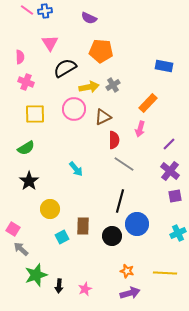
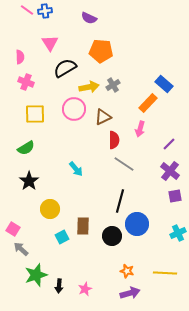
blue rectangle: moved 18 px down; rotated 30 degrees clockwise
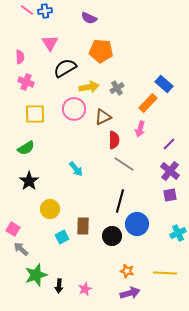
gray cross: moved 4 px right, 3 px down
purple square: moved 5 px left, 1 px up
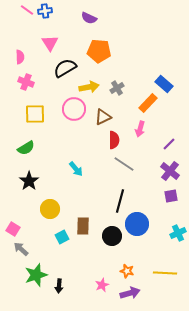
orange pentagon: moved 2 px left
purple square: moved 1 px right, 1 px down
pink star: moved 17 px right, 4 px up
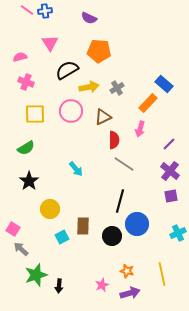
pink semicircle: rotated 104 degrees counterclockwise
black semicircle: moved 2 px right, 2 px down
pink circle: moved 3 px left, 2 px down
yellow line: moved 3 px left, 1 px down; rotated 75 degrees clockwise
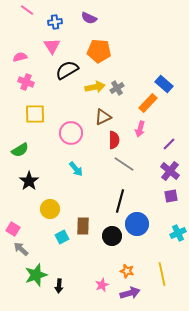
blue cross: moved 10 px right, 11 px down
pink triangle: moved 2 px right, 3 px down
yellow arrow: moved 6 px right
pink circle: moved 22 px down
green semicircle: moved 6 px left, 2 px down
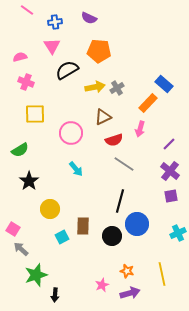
red semicircle: rotated 72 degrees clockwise
black arrow: moved 4 px left, 9 px down
